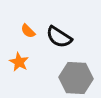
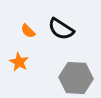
black semicircle: moved 2 px right, 8 px up
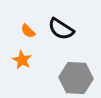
orange star: moved 3 px right, 2 px up
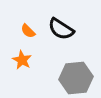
gray hexagon: rotated 8 degrees counterclockwise
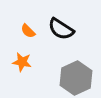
orange star: moved 2 px down; rotated 18 degrees counterclockwise
gray hexagon: rotated 20 degrees counterclockwise
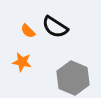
black semicircle: moved 6 px left, 2 px up
gray hexagon: moved 3 px left; rotated 12 degrees counterclockwise
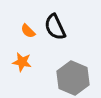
black semicircle: rotated 32 degrees clockwise
